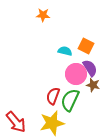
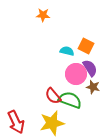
cyan semicircle: moved 2 px right
brown star: moved 2 px down
red semicircle: rotated 60 degrees counterclockwise
green semicircle: rotated 85 degrees clockwise
red arrow: rotated 15 degrees clockwise
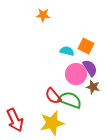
red arrow: moved 1 px left, 2 px up
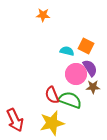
brown star: rotated 16 degrees counterclockwise
red semicircle: moved 1 px left, 1 px up; rotated 18 degrees clockwise
